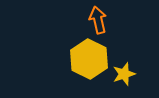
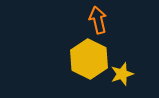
yellow star: moved 2 px left
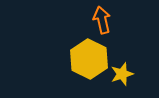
orange arrow: moved 4 px right
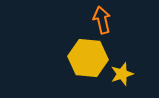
yellow hexagon: moved 1 px left, 1 px up; rotated 21 degrees counterclockwise
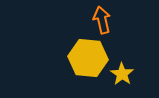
yellow star: rotated 20 degrees counterclockwise
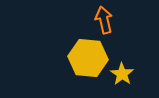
orange arrow: moved 2 px right
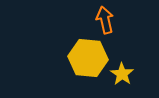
orange arrow: moved 1 px right
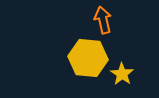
orange arrow: moved 2 px left
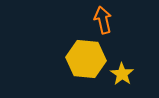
yellow hexagon: moved 2 px left, 1 px down
